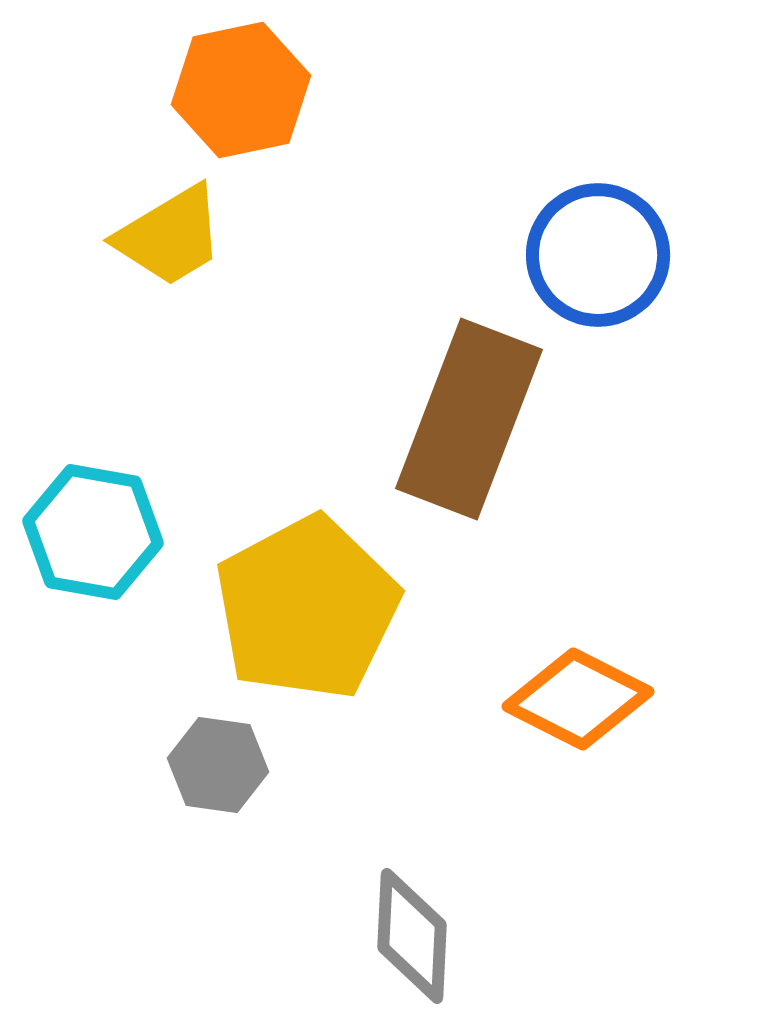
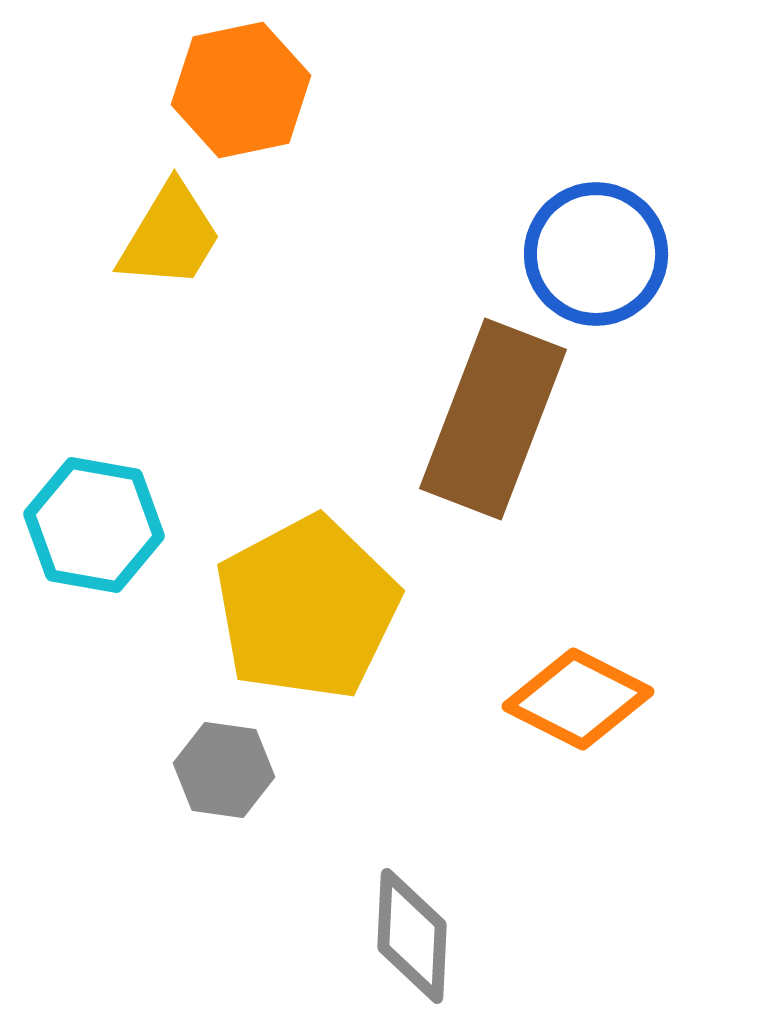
yellow trapezoid: rotated 28 degrees counterclockwise
blue circle: moved 2 px left, 1 px up
brown rectangle: moved 24 px right
cyan hexagon: moved 1 px right, 7 px up
gray hexagon: moved 6 px right, 5 px down
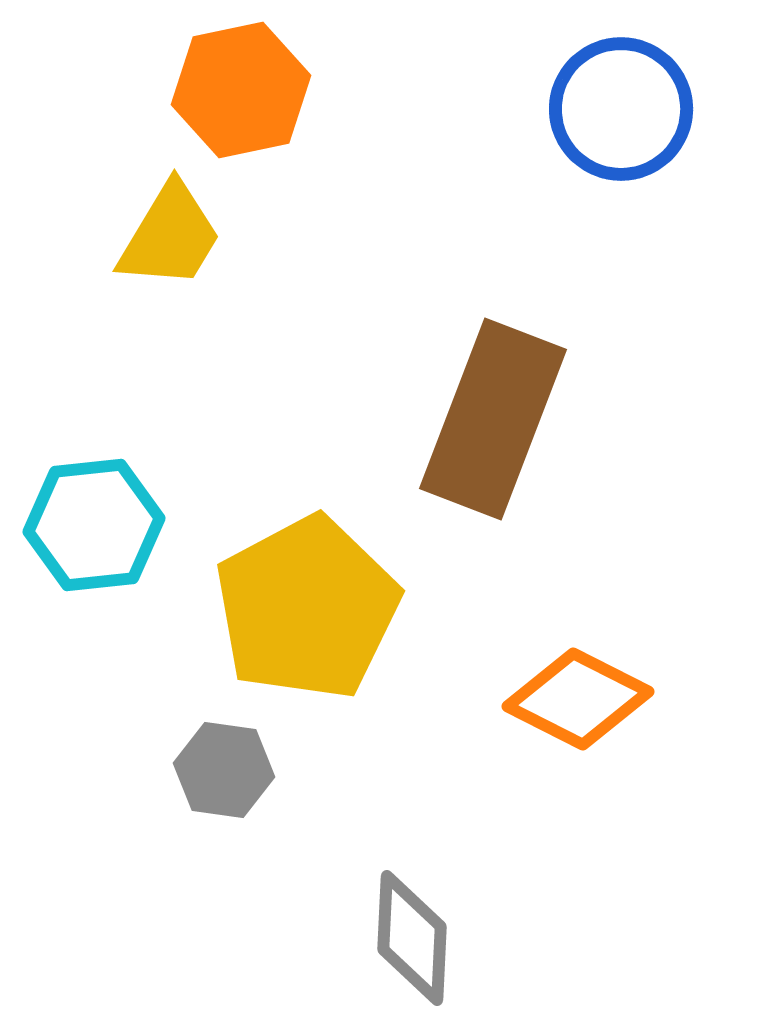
blue circle: moved 25 px right, 145 px up
cyan hexagon: rotated 16 degrees counterclockwise
gray diamond: moved 2 px down
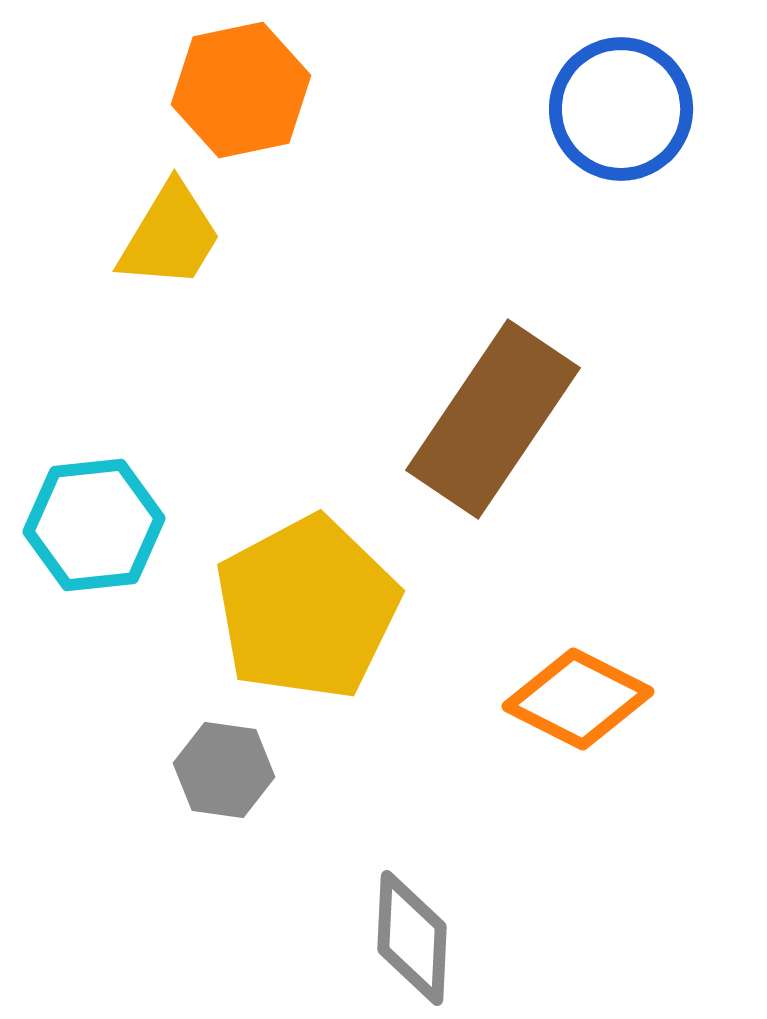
brown rectangle: rotated 13 degrees clockwise
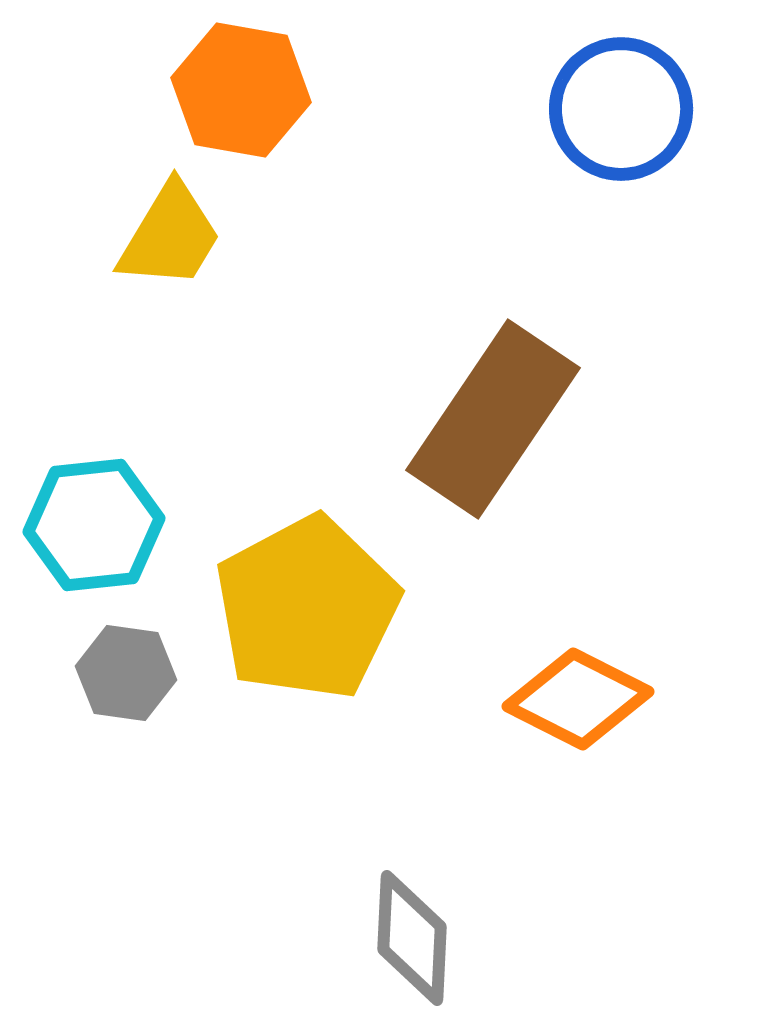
orange hexagon: rotated 22 degrees clockwise
gray hexagon: moved 98 px left, 97 px up
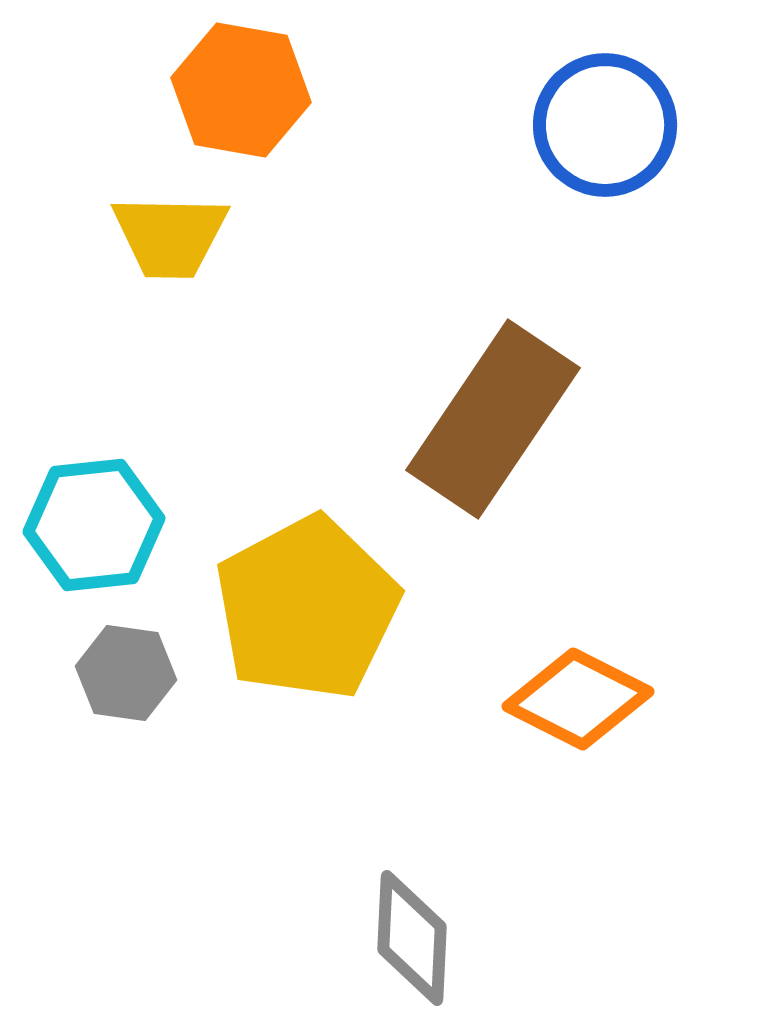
blue circle: moved 16 px left, 16 px down
yellow trapezoid: rotated 60 degrees clockwise
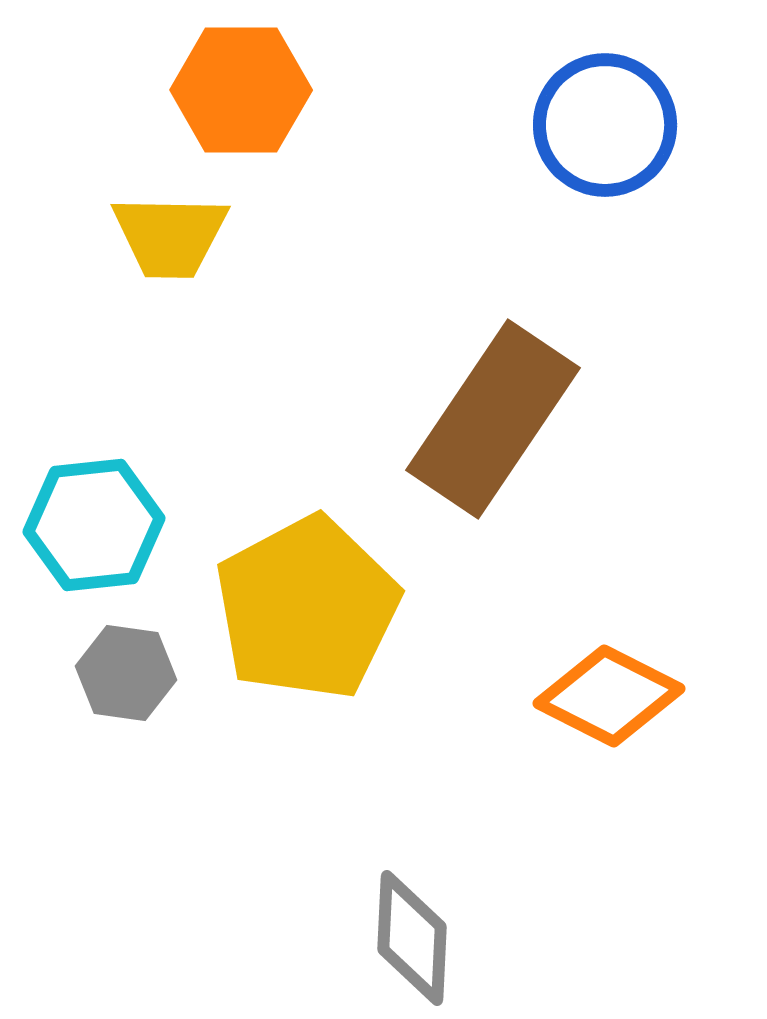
orange hexagon: rotated 10 degrees counterclockwise
orange diamond: moved 31 px right, 3 px up
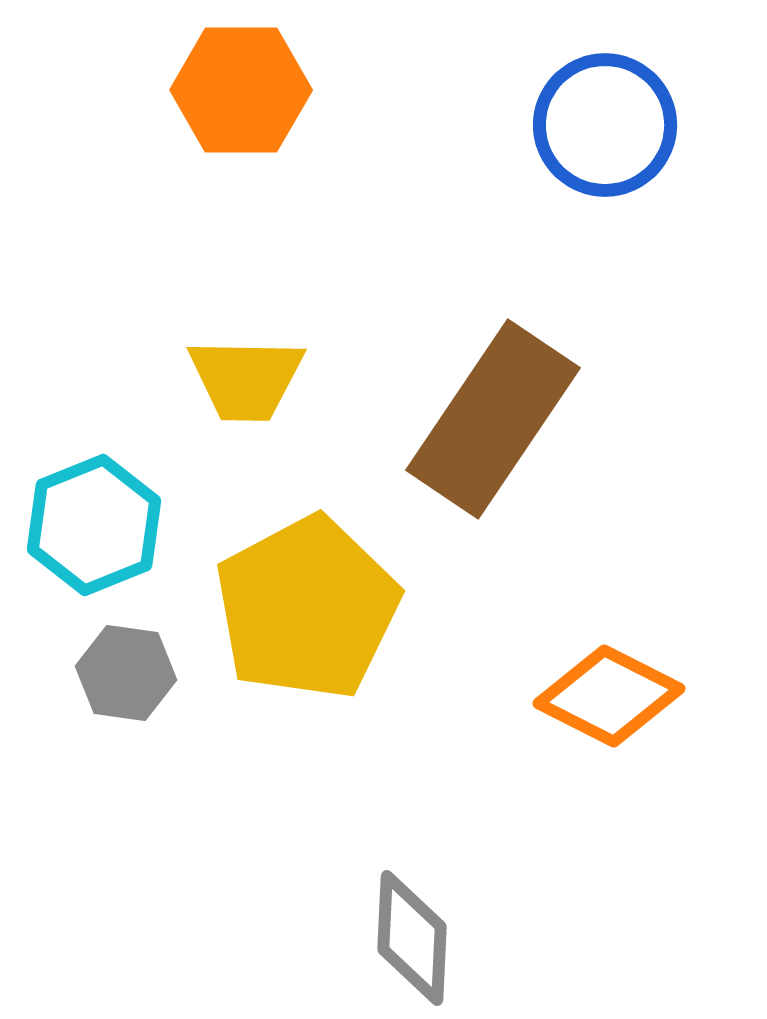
yellow trapezoid: moved 76 px right, 143 px down
cyan hexagon: rotated 16 degrees counterclockwise
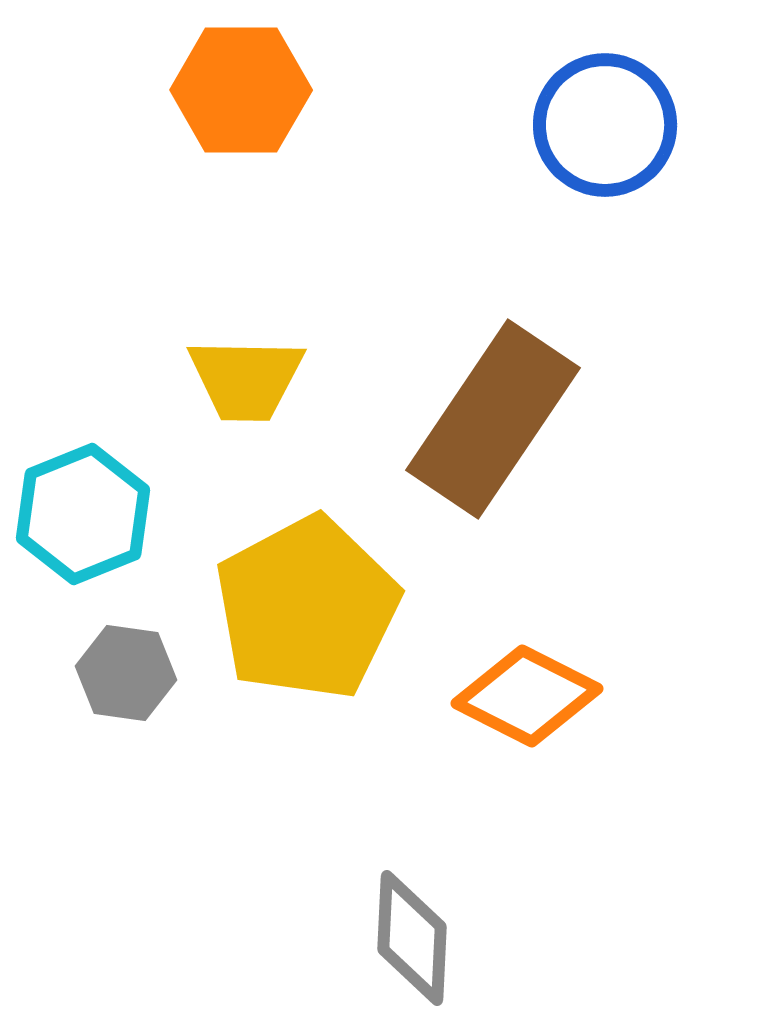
cyan hexagon: moved 11 px left, 11 px up
orange diamond: moved 82 px left
